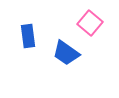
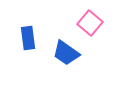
blue rectangle: moved 2 px down
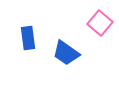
pink square: moved 10 px right
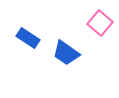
blue rectangle: rotated 50 degrees counterclockwise
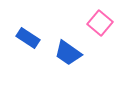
blue trapezoid: moved 2 px right
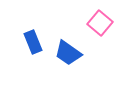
blue rectangle: moved 5 px right, 4 px down; rotated 35 degrees clockwise
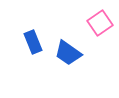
pink square: rotated 15 degrees clockwise
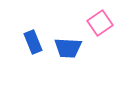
blue trapezoid: moved 5 px up; rotated 32 degrees counterclockwise
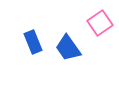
blue trapezoid: rotated 52 degrees clockwise
